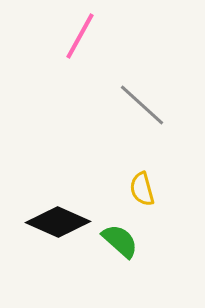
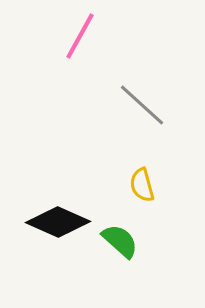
yellow semicircle: moved 4 px up
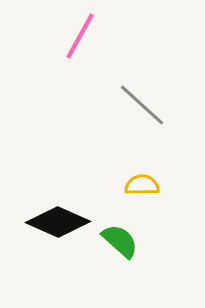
yellow semicircle: rotated 104 degrees clockwise
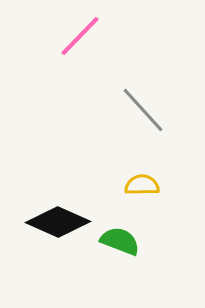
pink line: rotated 15 degrees clockwise
gray line: moved 1 px right, 5 px down; rotated 6 degrees clockwise
green semicircle: rotated 21 degrees counterclockwise
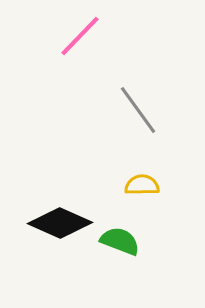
gray line: moved 5 px left; rotated 6 degrees clockwise
black diamond: moved 2 px right, 1 px down
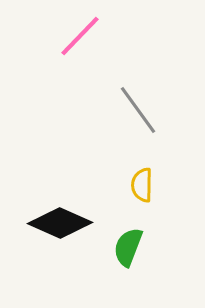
yellow semicircle: rotated 88 degrees counterclockwise
green semicircle: moved 8 px right, 6 px down; rotated 90 degrees counterclockwise
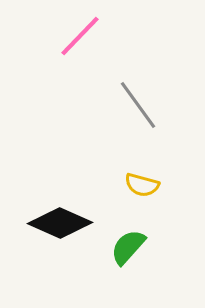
gray line: moved 5 px up
yellow semicircle: rotated 76 degrees counterclockwise
green semicircle: rotated 21 degrees clockwise
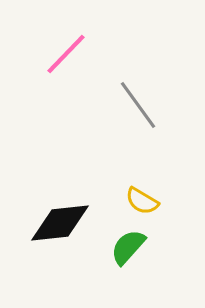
pink line: moved 14 px left, 18 px down
yellow semicircle: moved 16 px down; rotated 16 degrees clockwise
black diamond: rotated 30 degrees counterclockwise
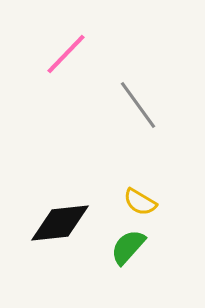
yellow semicircle: moved 2 px left, 1 px down
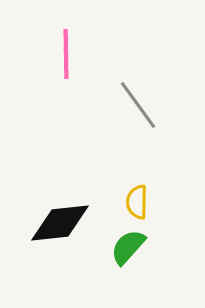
pink line: rotated 45 degrees counterclockwise
yellow semicircle: moved 3 px left; rotated 60 degrees clockwise
